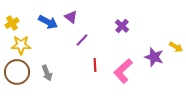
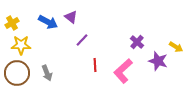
purple cross: moved 15 px right, 16 px down
purple star: moved 4 px right, 4 px down
brown circle: moved 1 px down
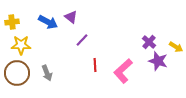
yellow cross: moved 1 px up; rotated 24 degrees clockwise
purple cross: moved 12 px right
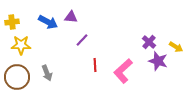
purple triangle: rotated 32 degrees counterclockwise
brown circle: moved 4 px down
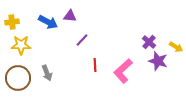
purple triangle: moved 1 px left, 1 px up
brown circle: moved 1 px right, 1 px down
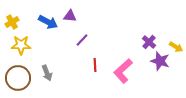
yellow cross: rotated 24 degrees counterclockwise
purple star: moved 2 px right
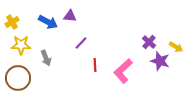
purple line: moved 1 px left, 3 px down
gray arrow: moved 1 px left, 15 px up
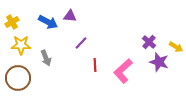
purple star: moved 1 px left, 1 px down
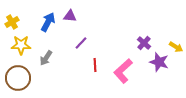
blue arrow: rotated 90 degrees counterclockwise
purple cross: moved 5 px left, 1 px down
gray arrow: rotated 56 degrees clockwise
